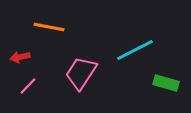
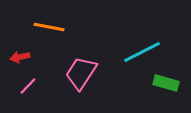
cyan line: moved 7 px right, 2 px down
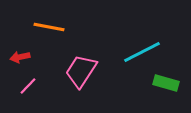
pink trapezoid: moved 2 px up
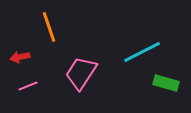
orange line: rotated 60 degrees clockwise
pink trapezoid: moved 2 px down
pink line: rotated 24 degrees clockwise
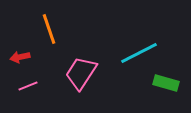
orange line: moved 2 px down
cyan line: moved 3 px left, 1 px down
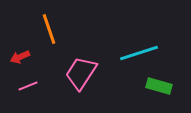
cyan line: rotated 9 degrees clockwise
red arrow: rotated 12 degrees counterclockwise
green rectangle: moved 7 px left, 3 px down
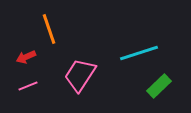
red arrow: moved 6 px right
pink trapezoid: moved 1 px left, 2 px down
green rectangle: rotated 60 degrees counterclockwise
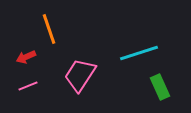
green rectangle: moved 1 px right, 1 px down; rotated 70 degrees counterclockwise
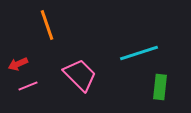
orange line: moved 2 px left, 4 px up
red arrow: moved 8 px left, 7 px down
pink trapezoid: rotated 102 degrees clockwise
green rectangle: rotated 30 degrees clockwise
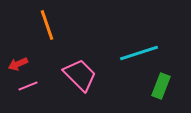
green rectangle: moved 1 px right, 1 px up; rotated 15 degrees clockwise
